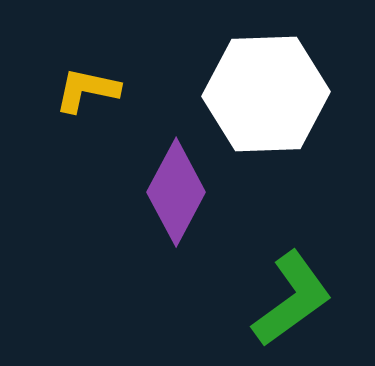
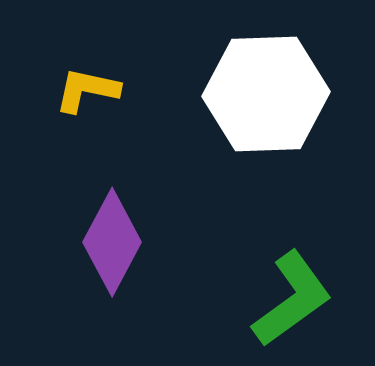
purple diamond: moved 64 px left, 50 px down
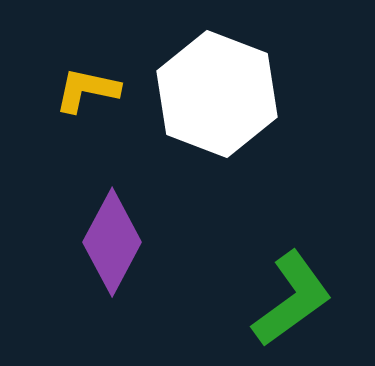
white hexagon: moved 49 px left; rotated 23 degrees clockwise
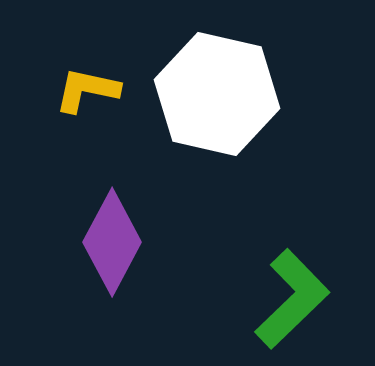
white hexagon: rotated 8 degrees counterclockwise
green L-shape: rotated 8 degrees counterclockwise
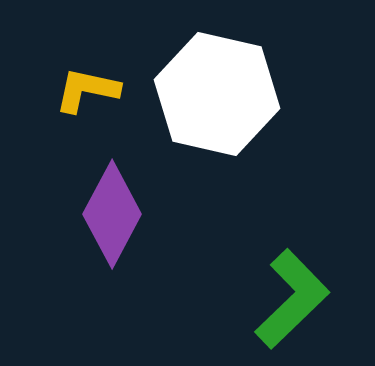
purple diamond: moved 28 px up
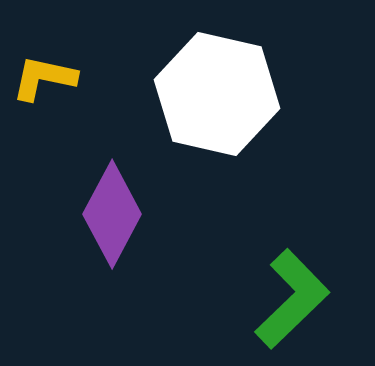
yellow L-shape: moved 43 px left, 12 px up
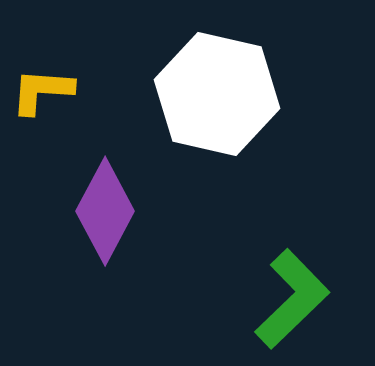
yellow L-shape: moved 2 px left, 13 px down; rotated 8 degrees counterclockwise
purple diamond: moved 7 px left, 3 px up
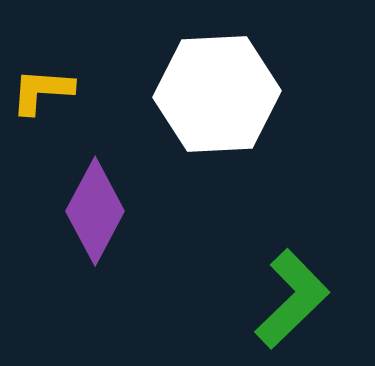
white hexagon: rotated 16 degrees counterclockwise
purple diamond: moved 10 px left
